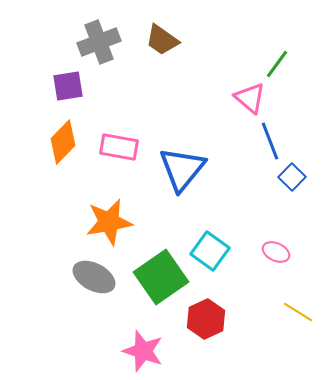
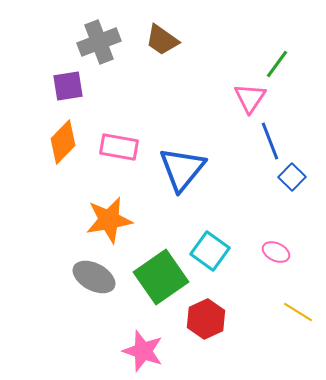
pink triangle: rotated 24 degrees clockwise
orange star: moved 2 px up
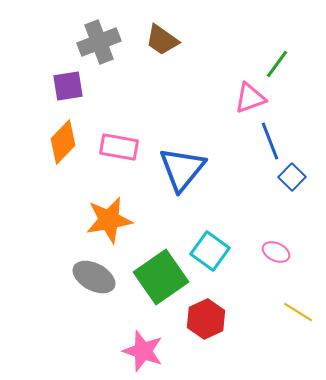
pink triangle: rotated 36 degrees clockwise
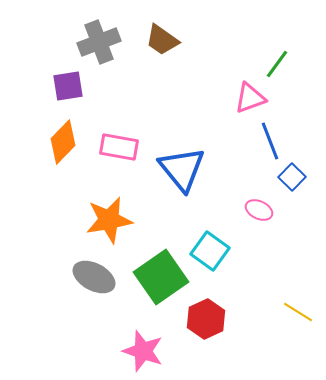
blue triangle: rotated 18 degrees counterclockwise
pink ellipse: moved 17 px left, 42 px up
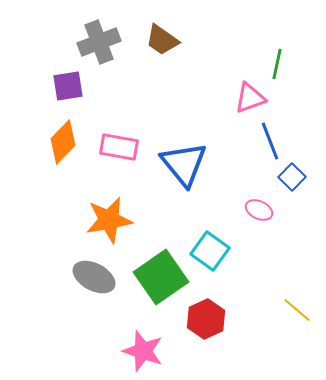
green line: rotated 24 degrees counterclockwise
blue triangle: moved 2 px right, 5 px up
yellow line: moved 1 px left, 2 px up; rotated 8 degrees clockwise
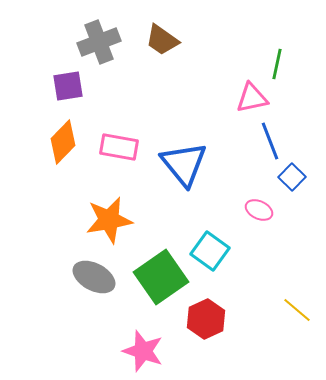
pink triangle: moved 2 px right; rotated 8 degrees clockwise
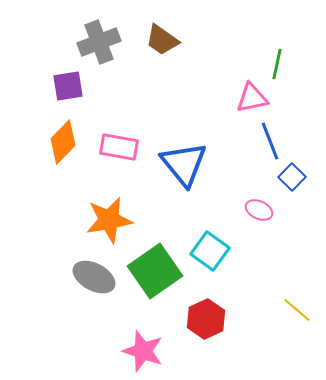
green square: moved 6 px left, 6 px up
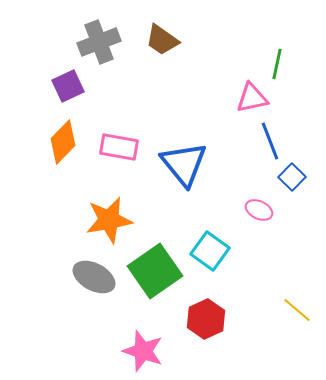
purple square: rotated 16 degrees counterclockwise
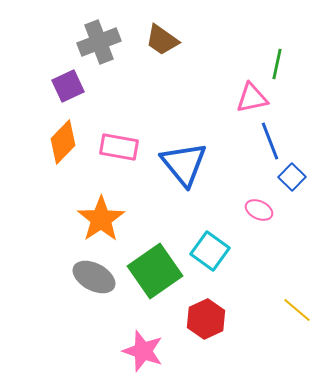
orange star: moved 8 px left, 1 px up; rotated 24 degrees counterclockwise
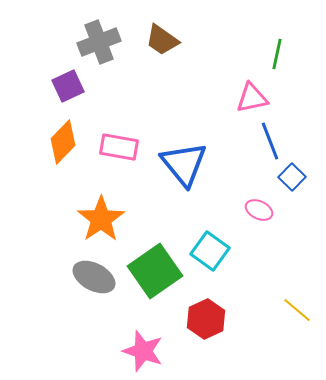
green line: moved 10 px up
